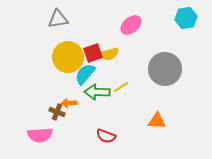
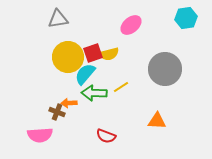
green arrow: moved 3 px left, 1 px down
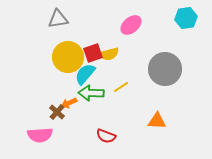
green arrow: moved 3 px left
orange arrow: rotated 21 degrees counterclockwise
brown cross: rotated 21 degrees clockwise
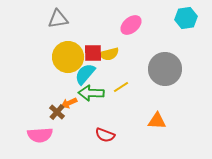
red square: rotated 18 degrees clockwise
red semicircle: moved 1 px left, 1 px up
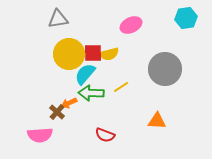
pink ellipse: rotated 15 degrees clockwise
yellow circle: moved 1 px right, 3 px up
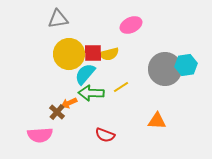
cyan hexagon: moved 47 px down
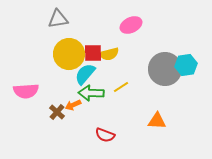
orange arrow: moved 4 px right, 2 px down
pink semicircle: moved 14 px left, 44 px up
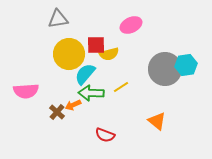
red square: moved 3 px right, 8 px up
orange triangle: rotated 36 degrees clockwise
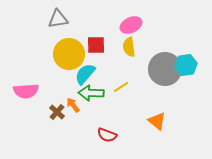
yellow semicircle: moved 20 px right, 7 px up; rotated 96 degrees clockwise
orange arrow: rotated 77 degrees clockwise
red semicircle: moved 2 px right
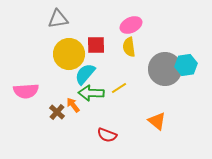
yellow line: moved 2 px left, 1 px down
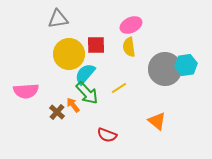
green arrow: moved 4 px left; rotated 135 degrees counterclockwise
